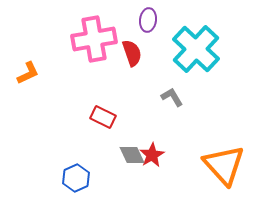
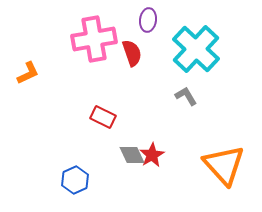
gray L-shape: moved 14 px right, 1 px up
blue hexagon: moved 1 px left, 2 px down
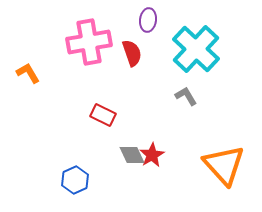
pink cross: moved 5 px left, 3 px down
orange L-shape: rotated 95 degrees counterclockwise
red rectangle: moved 2 px up
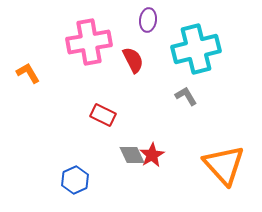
cyan cross: rotated 33 degrees clockwise
red semicircle: moved 1 px right, 7 px down; rotated 8 degrees counterclockwise
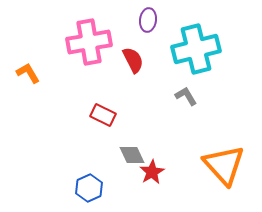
red star: moved 17 px down
blue hexagon: moved 14 px right, 8 px down
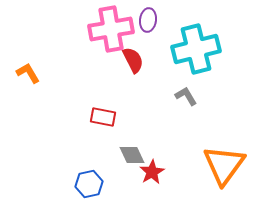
pink cross: moved 22 px right, 13 px up
red rectangle: moved 2 px down; rotated 15 degrees counterclockwise
orange triangle: rotated 18 degrees clockwise
blue hexagon: moved 4 px up; rotated 12 degrees clockwise
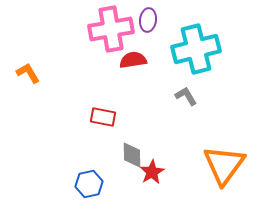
red semicircle: rotated 72 degrees counterclockwise
gray diamond: rotated 24 degrees clockwise
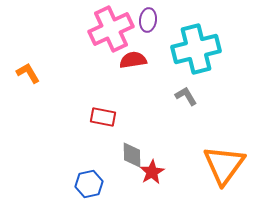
pink cross: rotated 15 degrees counterclockwise
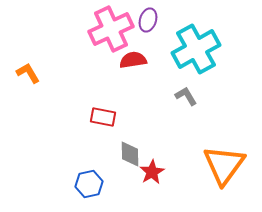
purple ellipse: rotated 10 degrees clockwise
cyan cross: rotated 15 degrees counterclockwise
gray diamond: moved 2 px left, 1 px up
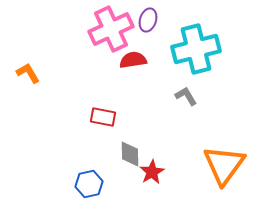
cyan cross: rotated 15 degrees clockwise
